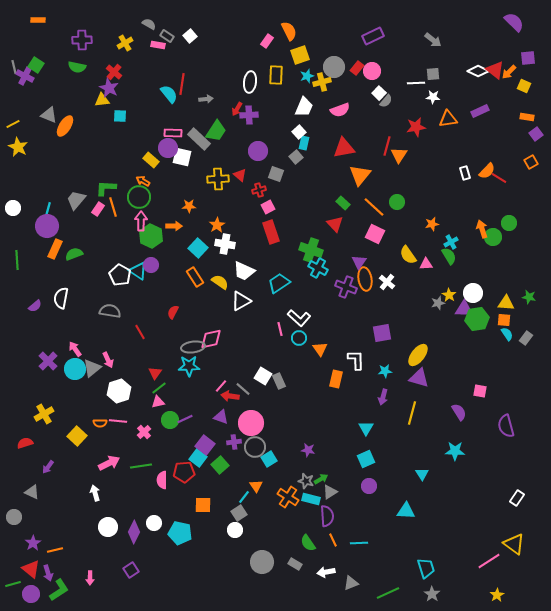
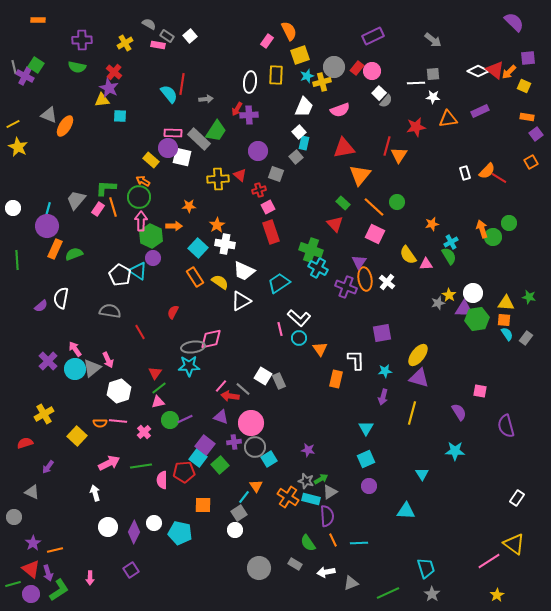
purple circle at (151, 265): moved 2 px right, 7 px up
purple semicircle at (35, 306): moved 6 px right
gray circle at (262, 562): moved 3 px left, 6 px down
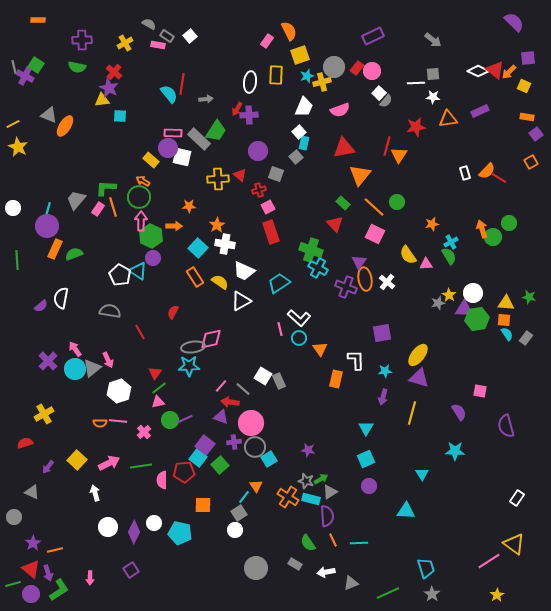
red arrow at (230, 396): moved 6 px down
yellow square at (77, 436): moved 24 px down
gray circle at (259, 568): moved 3 px left
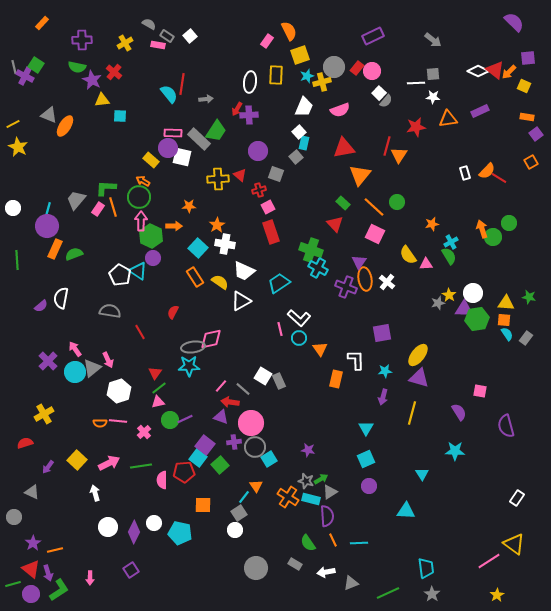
orange rectangle at (38, 20): moved 4 px right, 3 px down; rotated 48 degrees counterclockwise
purple star at (109, 88): moved 17 px left, 8 px up
cyan circle at (75, 369): moved 3 px down
cyan trapezoid at (426, 568): rotated 10 degrees clockwise
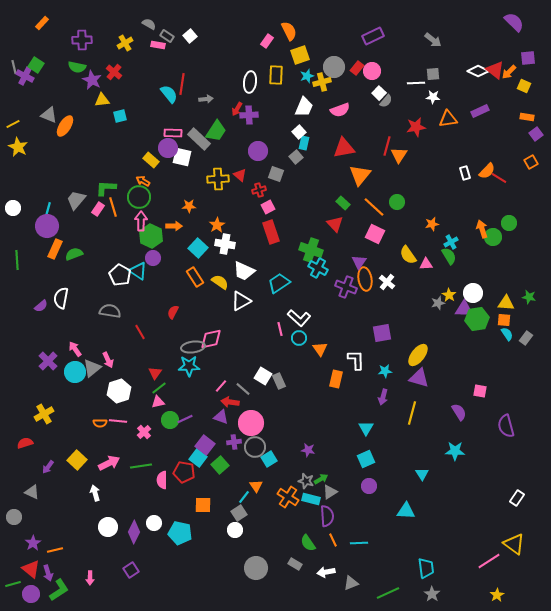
cyan square at (120, 116): rotated 16 degrees counterclockwise
red pentagon at (184, 472): rotated 15 degrees clockwise
